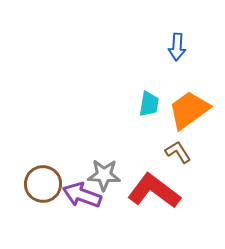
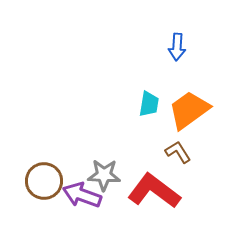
brown circle: moved 1 px right, 3 px up
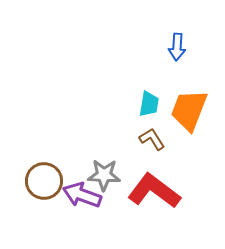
orange trapezoid: rotated 33 degrees counterclockwise
brown L-shape: moved 26 px left, 13 px up
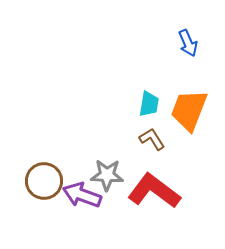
blue arrow: moved 11 px right, 4 px up; rotated 28 degrees counterclockwise
gray star: moved 3 px right
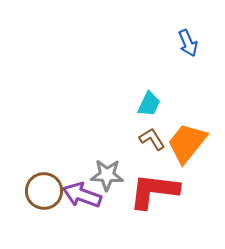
cyan trapezoid: rotated 16 degrees clockwise
orange trapezoid: moved 2 px left, 33 px down; rotated 18 degrees clockwise
brown circle: moved 10 px down
red L-shape: rotated 30 degrees counterclockwise
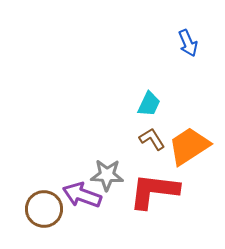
orange trapezoid: moved 2 px right, 3 px down; rotated 18 degrees clockwise
brown circle: moved 18 px down
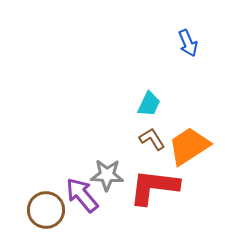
red L-shape: moved 4 px up
purple arrow: rotated 30 degrees clockwise
brown circle: moved 2 px right, 1 px down
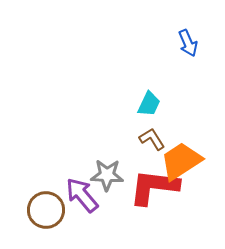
orange trapezoid: moved 8 px left, 15 px down
